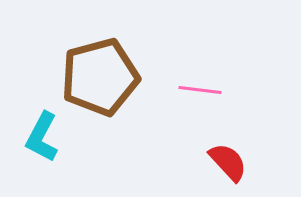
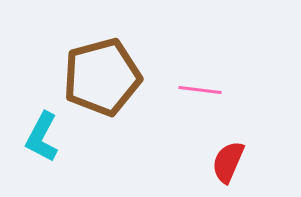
brown pentagon: moved 2 px right
red semicircle: rotated 114 degrees counterclockwise
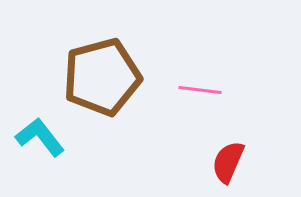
cyan L-shape: moved 2 px left; rotated 114 degrees clockwise
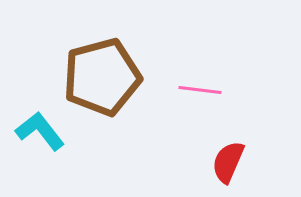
cyan L-shape: moved 6 px up
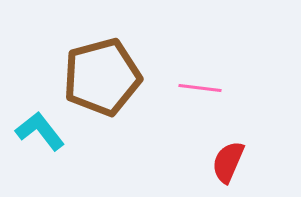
pink line: moved 2 px up
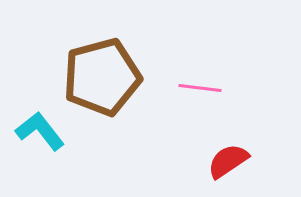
red semicircle: moved 1 px up; rotated 33 degrees clockwise
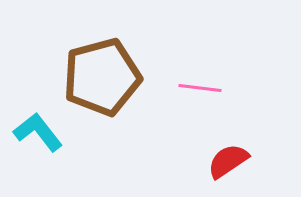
cyan L-shape: moved 2 px left, 1 px down
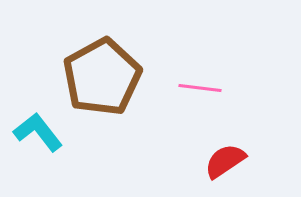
brown pentagon: rotated 14 degrees counterclockwise
red semicircle: moved 3 px left
